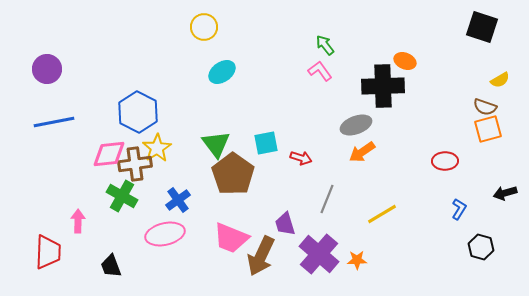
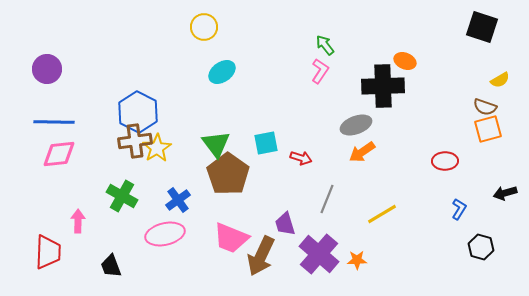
pink L-shape: rotated 70 degrees clockwise
blue line: rotated 12 degrees clockwise
pink diamond: moved 50 px left
brown cross: moved 23 px up
brown pentagon: moved 5 px left
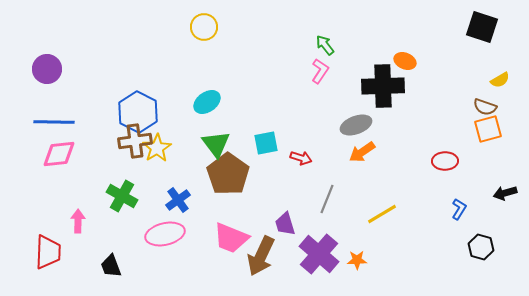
cyan ellipse: moved 15 px left, 30 px down
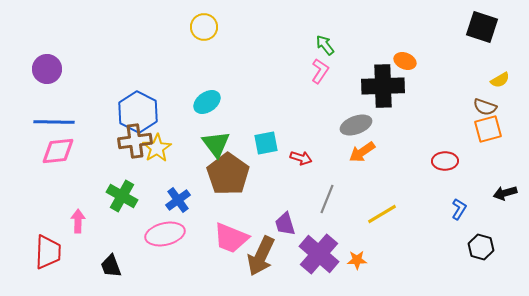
pink diamond: moved 1 px left, 3 px up
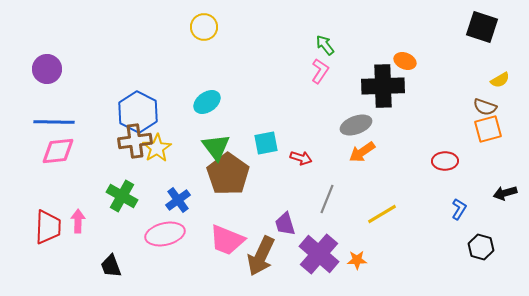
green triangle: moved 3 px down
pink trapezoid: moved 4 px left, 2 px down
red trapezoid: moved 25 px up
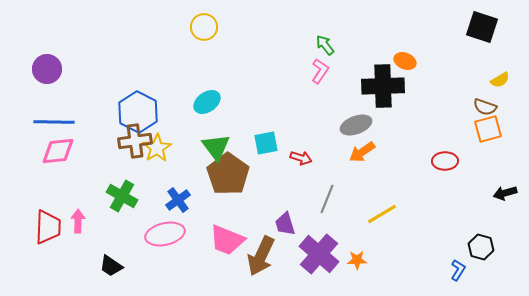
blue L-shape: moved 1 px left, 61 px down
black trapezoid: rotated 35 degrees counterclockwise
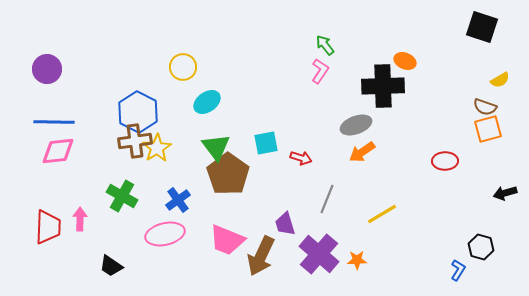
yellow circle: moved 21 px left, 40 px down
pink arrow: moved 2 px right, 2 px up
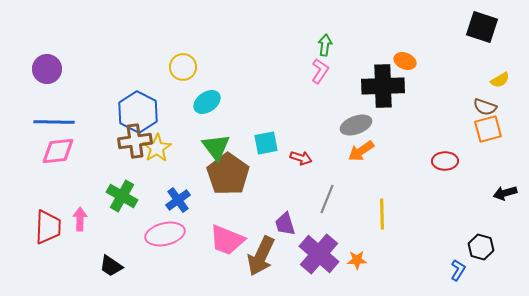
green arrow: rotated 45 degrees clockwise
orange arrow: moved 1 px left, 1 px up
yellow line: rotated 60 degrees counterclockwise
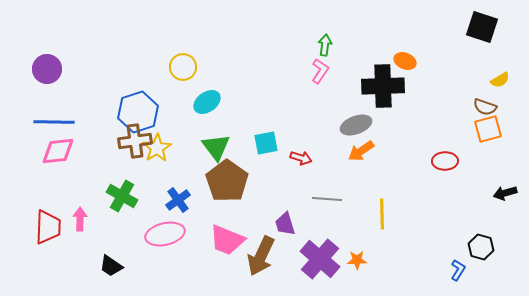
blue hexagon: rotated 15 degrees clockwise
brown pentagon: moved 1 px left, 7 px down
gray line: rotated 72 degrees clockwise
purple cross: moved 1 px right, 5 px down
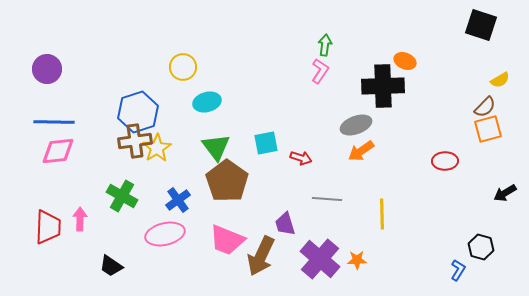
black square: moved 1 px left, 2 px up
cyan ellipse: rotated 20 degrees clockwise
brown semicircle: rotated 65 degrees counterclockwise
black arrow: rotated 15 degrees counterclockwise
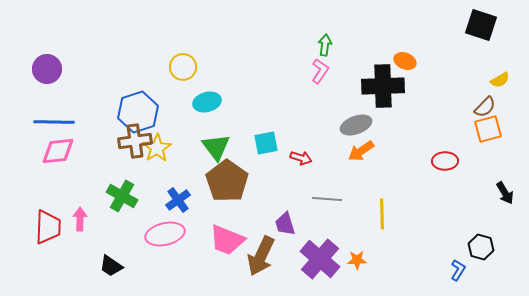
black arrow: rotated 90 degrees counterclockwise
